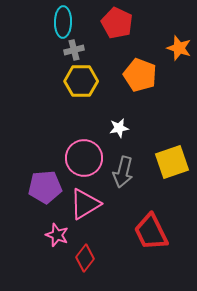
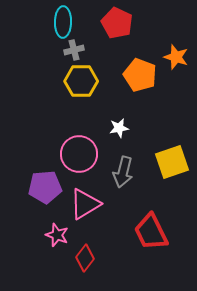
orange star: moved 3 px left, 9 px down
pink circle: moved 5 px left, 4 px up
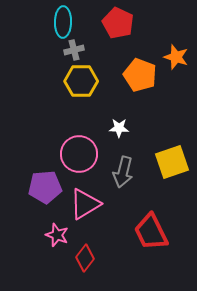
red pentagon: moved 1 px right
white star: rotated 12 degrees clockwise
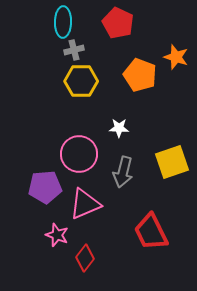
pink triangle: rotated 8 degrees clockwise
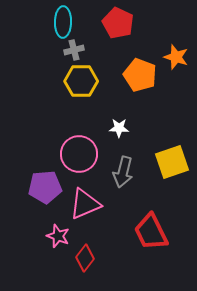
pink star: moved 1 px right, 1 px down
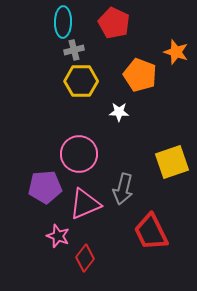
red pentagon: moved 4 px left
orange star: moved 5 px up
white star: moved 16 px up
gray arrow: moved 17 px down
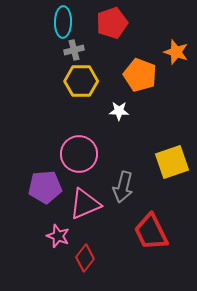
red pentagon: moved 2 px left; rotated 28 degrees clockwise
white star: moved 1 px up
gray arrow: moved 2 px up
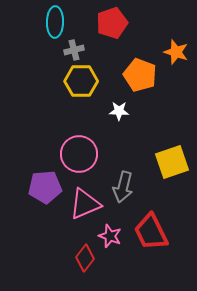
cyan ellipse: moved 8 px left
pink star: moved 52 px right
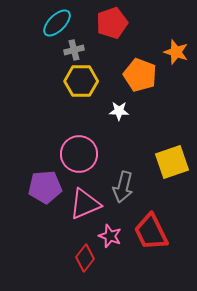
cyan ellipse: moved 2 px right, 1 px down; rotated 44 degrees clockwise
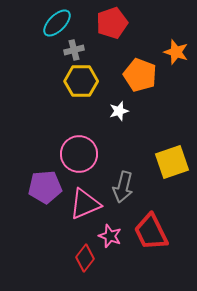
white star: rotated 18 degrees counterclockwise
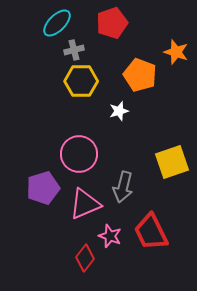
purple pentagon: moved 2 px left, 1 px down; rotated 12 degrees counterclockwise
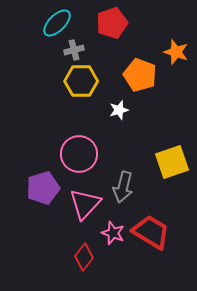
white star: moved 1 px up
pink triangle: rotated 24 degrees counterclockwise
red trapezoid: rotated 147 degrees clockwise
pink star: moved 3 px right, 3 px up
red diamond: moved 1 px left, 1 px up
